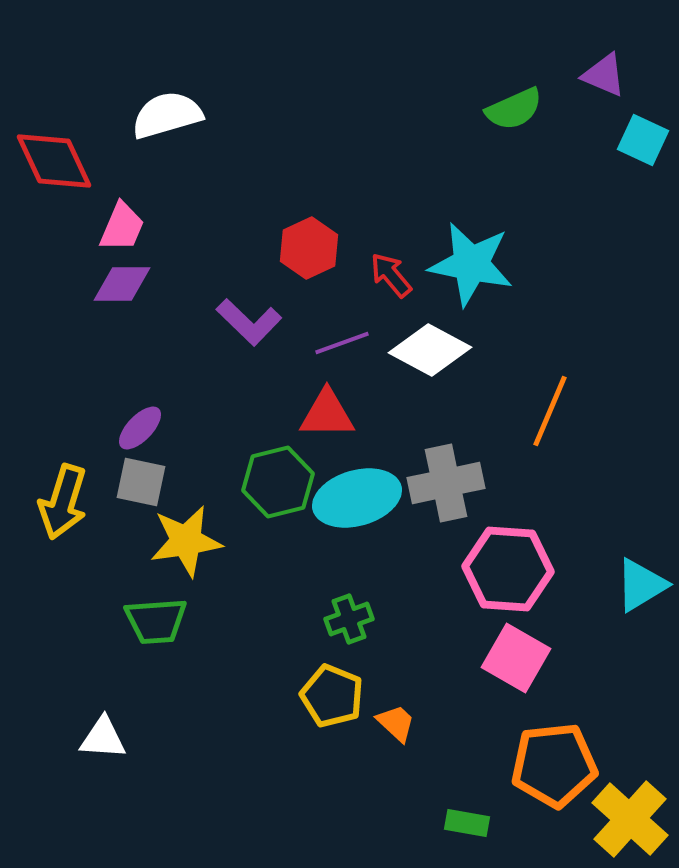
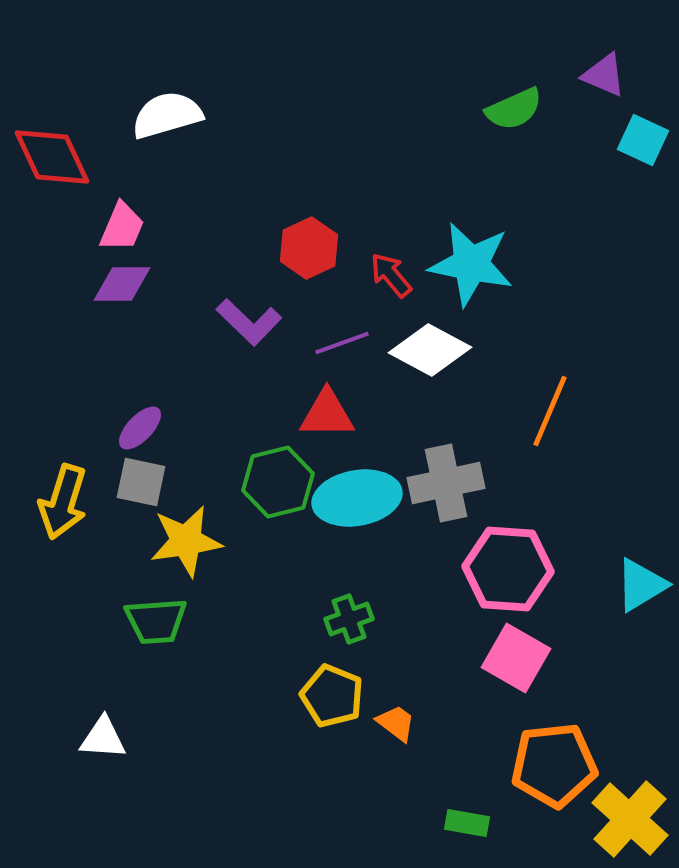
red diamond: moved 2 px left, 4 px up
cyan ellipse: rotated 6 degrees clockwise
orange trapezoid: rotated 6 degrees counterclockwise
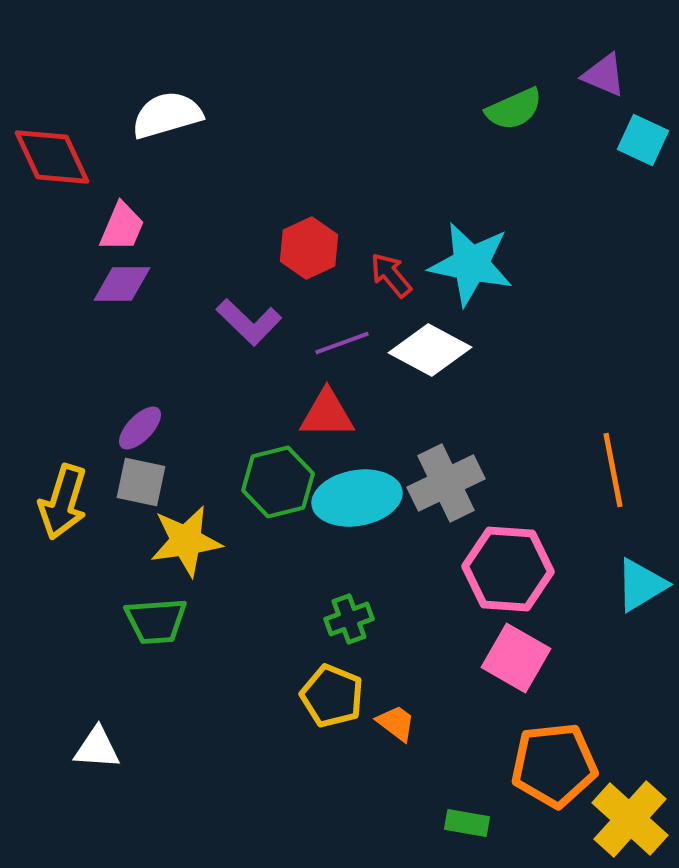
orange line: moved 63 px right, 59 px down; rotated 34 degrees counterclockwise
gray cross: rotated 14 degrees counterclockwise
white triangle: moved 6 px left, 10 px down
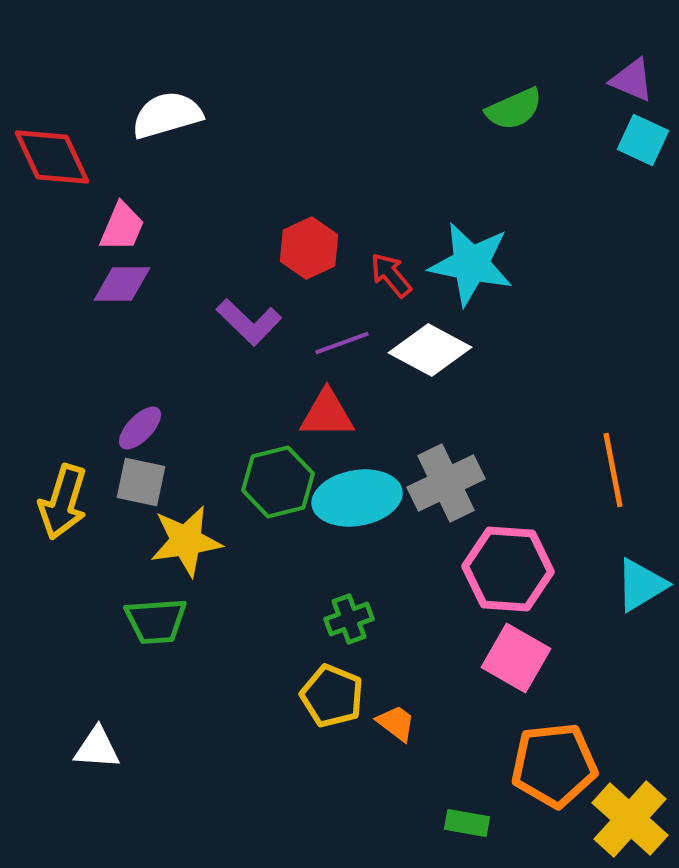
purple triangle: moved 28 px right, 5 px down
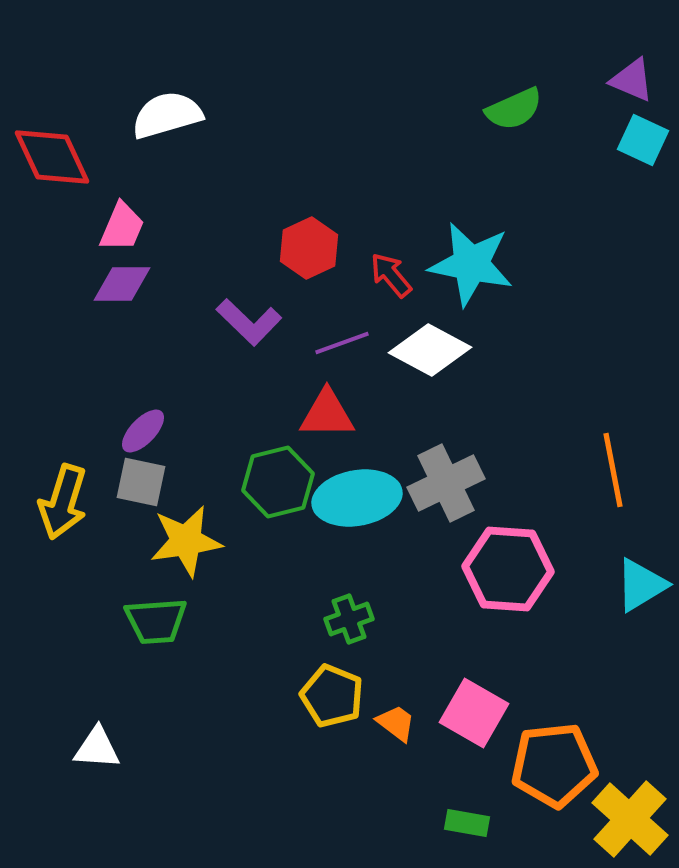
purple ellipse: moved 3 px right, 3 px down
pink square: moved 42 px left, 55 px down
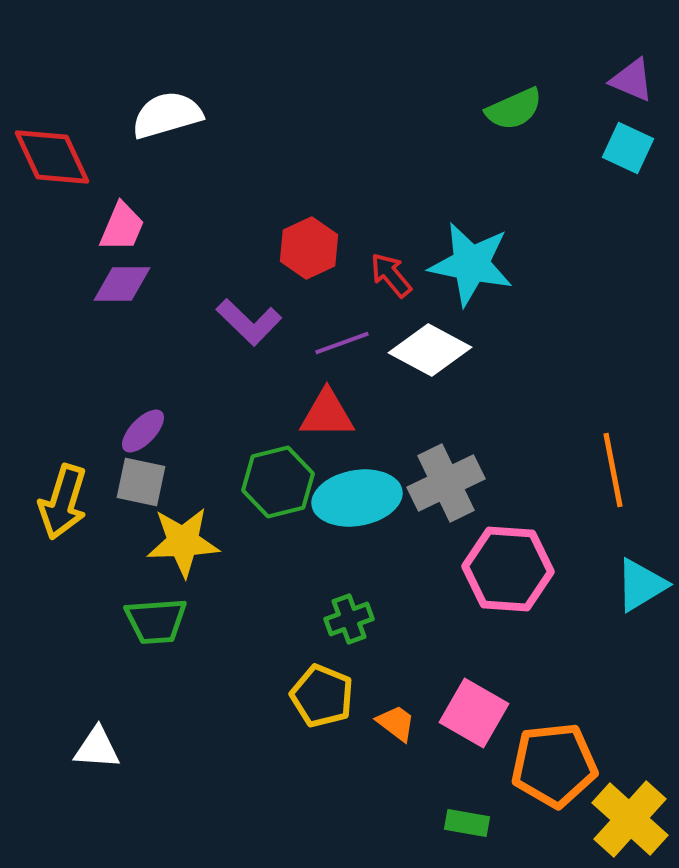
cyan square: moved 15 px left, 8 px down
yellow star: moved 3 px left, 1 px down; rotated 6 degrees clockwise
yellow pentagon: moved 10 px left
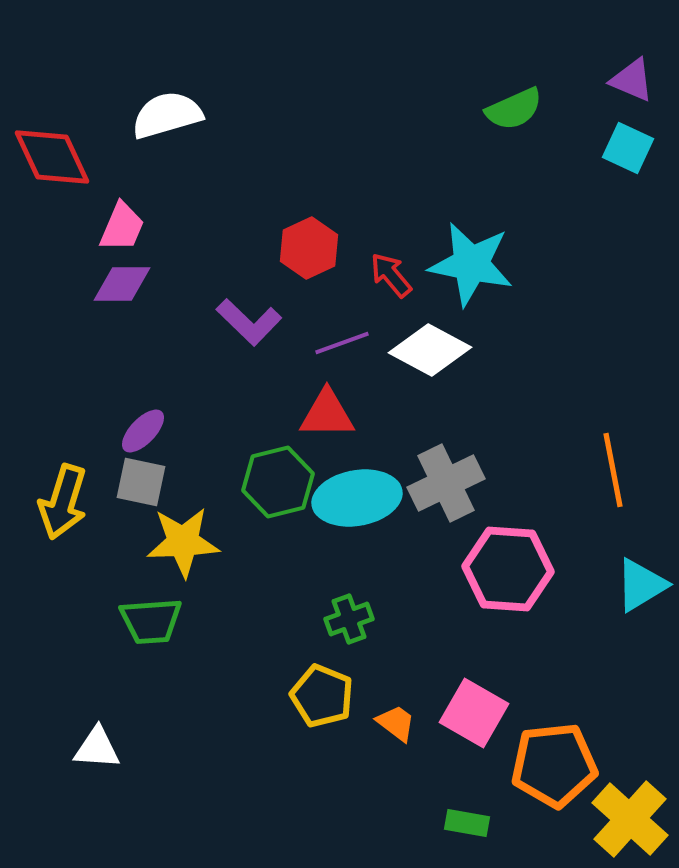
green trapezoid: moved 5 px left
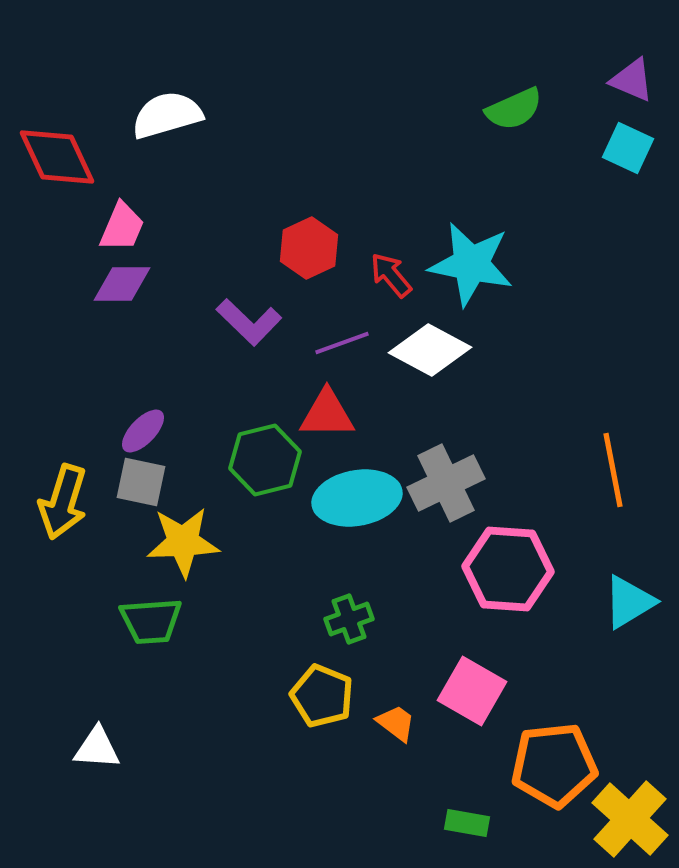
red diamond: moved 5 px right
green hexagon: moved 13 px left, 22 px up
cyan triangle: moved 12 px left, 17 px down
pink square: moved 2 px left, 22 px up
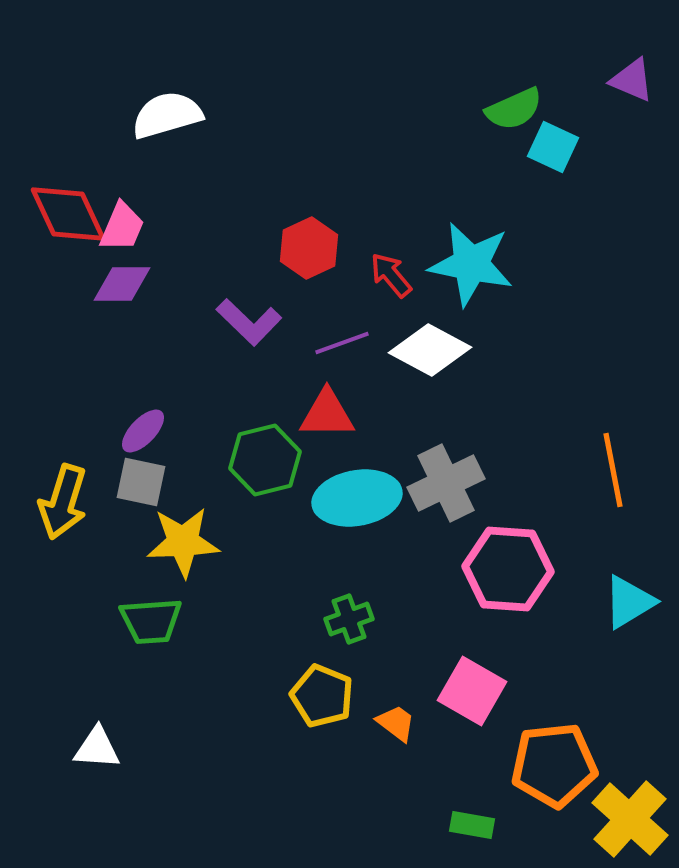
cyan square: moved 75 px left, 1 px up
red diamond: moved 11 px right, 57 px down
green rectangle: moved 5 px right, 2 px down
